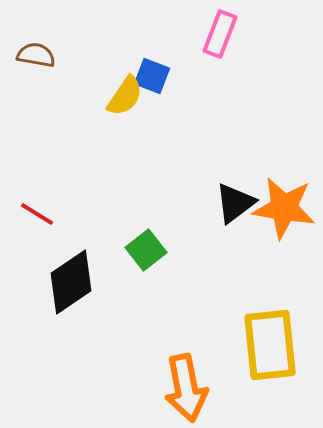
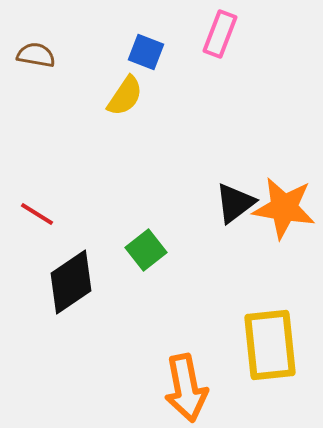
blue square: moved 6 px left, 24 px up
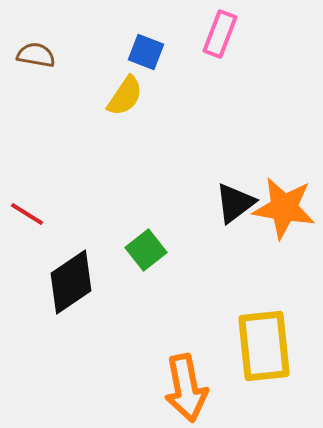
red line: moved 10 px left
yellow rectangle: moved 6 px left, 1 px down
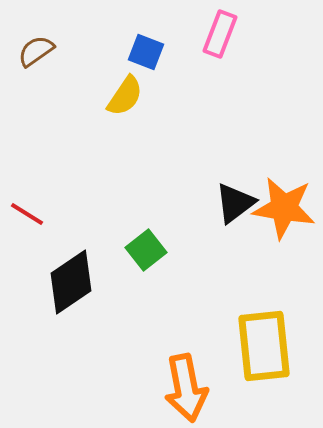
brown semicircle: moved 4 px up; rotated 45 degrees counterclockwise
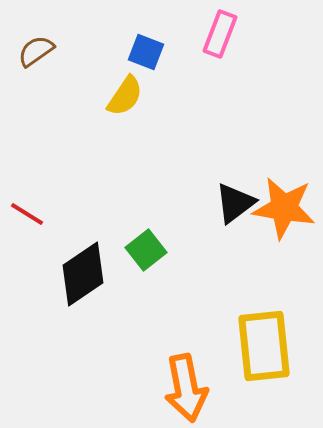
black diamond: moved 12 px right, 8 px up
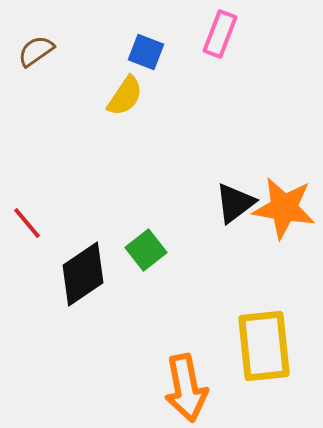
red line: moved 9 px down; rotated 18 degrees clockwise
